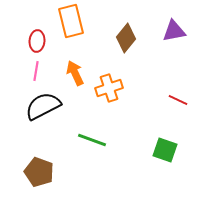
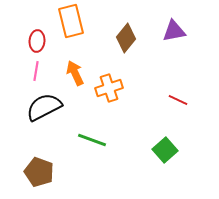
black semicircle: moved 1 px right, 1 px down
green square: rotated 30 degrees clockwise
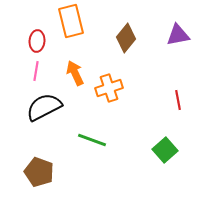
purple triangle: moved 4 px right, 4 px down
red line: rotated 54 degrees clockwise
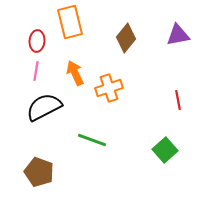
orange rectangle: moved 1 px left, 1 px down
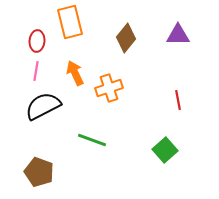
purple triangle: rotated 10 degrees clockwise
black semicircle: moved 1 px left, 1 px up
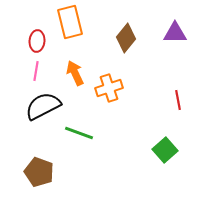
purple triangle: moved 3 px left, 2 px up
green line: moved 13 px left, 7 px up
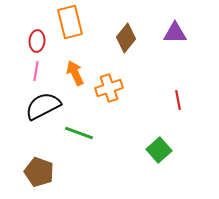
green square: moved 6 px left
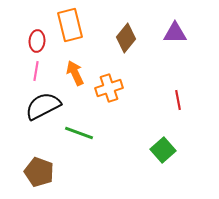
orange rectangle: moved 3 px down
green square: moved 4 px right
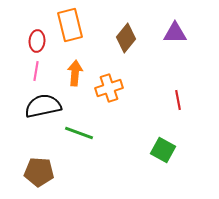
orange arrow: rotated 30 degrees clockwise
black semicircle: rotated 15 degrees clockwise
green square: rotated 20 degrees counterclockwise
brown pentagon: rotated 16 degrees counterclockwise
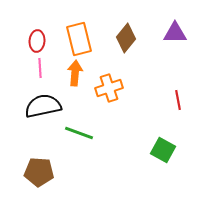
orange rectangle: moved 9 px right, 14 px down
pink line: moved 4 px right, 3 px up; rotated 12 degrees counterclockwise
